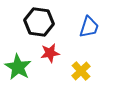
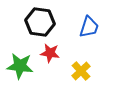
black hexagon: moved 1 px right
red star: rotated 18 degrees clockwise
green star: moved 2 px right, 1 px up; rotated 24 degrees counterclockwise
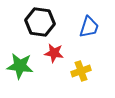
red star: moved 4 px right
yellow cross: rotated 24 degrees clockwise
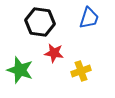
blue trapezoid: moved 9 px up
green star: moved 4 px down; rotated 12 degrees clockwise
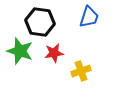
blue trapezoid: moved 1 px up
red star: rotated 18 degrees counterclockwise
green star: moved 19 px up
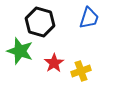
blue trapezoid: moved 1 px down
black hexagon: rotated 8 degrees clockwise
red star: moved 10 px down; rotated 24 degrees counterclockwise
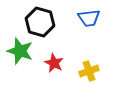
blue trapezoid: rotated 65 degrees clockwise
red star: rotated 12 degrees counterclockwise
yellow cross: moved 8 px right
